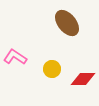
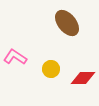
yellow circle: moved 1 px left
red diamond: moved 1 px up
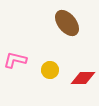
pink L-shape: moved 3 px down; rotated 20 degrees counterclockwise
yellow circle: moved 1 px left, 1 px down
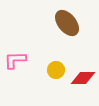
pink L-shape: rotated 15 degrees counterclockwise
yellow circle: moved 6 px right
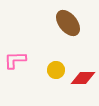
brown ellipse: moved 1 px right
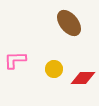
brown ellipse: moved 1 px right
yellow circle: moved 2 px left, 1 px up
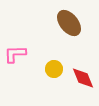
pink L-shape: moved 6 px up
red diamond: rotated 70 degrees clockwise
